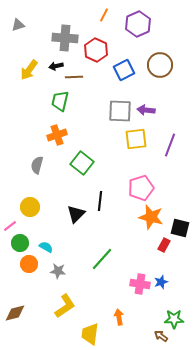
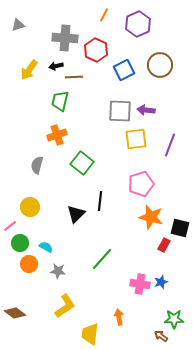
pink pentagon: moved 4 px up
brown diamond: rotated 50 degrees clockwise
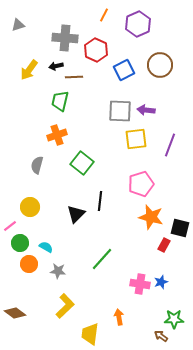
yellow L-shape: rotated 10 degrees counterclockwise
